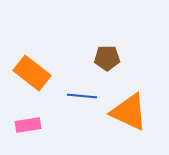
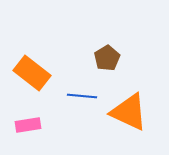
brown pentagon: rotated 30 degrees counterclockwise
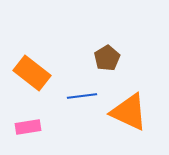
blue line: rotated 12 degrees counterclockwise
pink rectangle: moved 2 px down
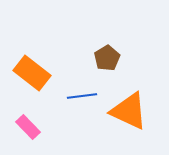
orange triangle: moved 1 px up
pink rectangle: rotated 55 degrees clockwise
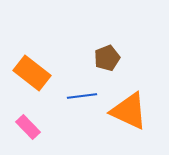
brown pentagon: rotated 10 degrees clockwise
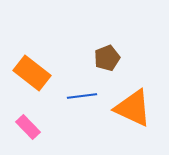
orange triangle: moved 4 px right, 3 px up
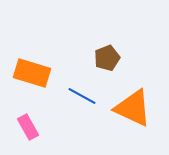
orange rectangle: rotated 21 degrees counterclockwise
blue line: rotated 36 degrees clockwise
pink rectangle: rotated 15 degrees clockwise
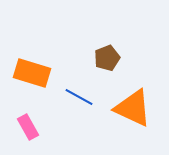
blue line: moved 3 px left, 1 px down
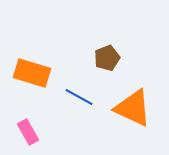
pink rectangle: moved 5 px down
